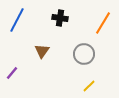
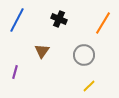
black cross: moved 1 px left, 1 px down; rotated 14 degrees clockwise
gray circle: moved 1 px down
purple line: moved 3 px right, 1 px up; rotated 24 degrees counterclockwise
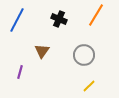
orange line: moved 7 px left, 8 px up
purple line: moved 5 px right
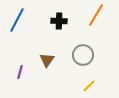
black cross: moved 2 px down; rotated 21 degrees counterclockwise
brown triangle: moved 5 px right, 9 px down
gray circle: moved 1 px left
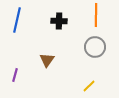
orange line: rotated 30 degrees counterclockwise
blue line: rotated 15 degrees counterclockwise
gray circle: moved 12 px right, 8 px up
purple line: moved 5 px left, 3 px down
